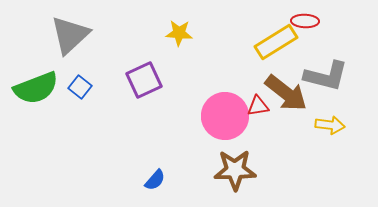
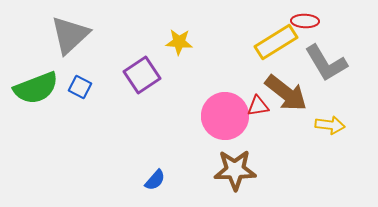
yellow star: moved 9 px down
gray L-shape: moved 13 px up; rotated 45 degrees clockwise
purple square: moved 2 px left, 5 px up; rotated 9 degrees counterclockwise
blue square: rotated 10 degrees counterclockwise
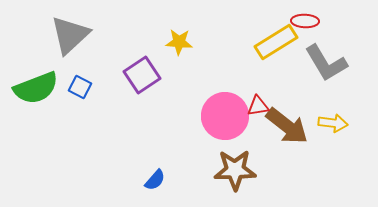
brown arrow: moved 1 px right, 33 px down
yellow arrow: moved 3 px right, 2 px up
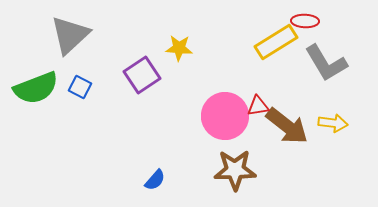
yellow star: moved 6 px down
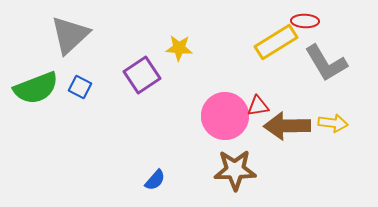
brown arrow: rotated 141 degrees clockwise
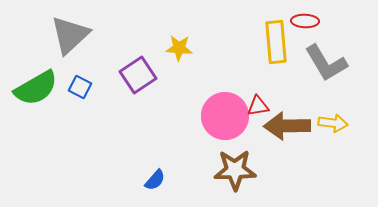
yellow rectangle: rotated 63 degrees counterclockwise
purple square: moved 4 px left
green semicircle: rotated 9 degrees counterclockwise
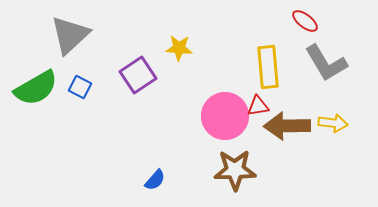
red ellipse: rotated 36 degrees clockwise
yellow rectangle: moved 8 px left, 25 px down
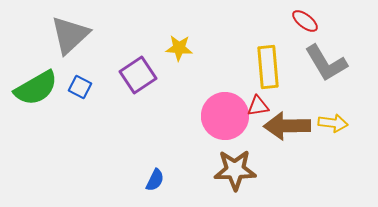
blue semicircle: rotated 15 degrees counterclockwise
